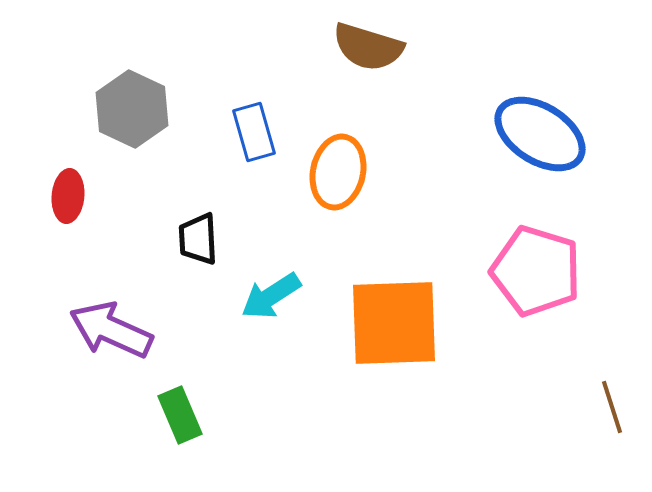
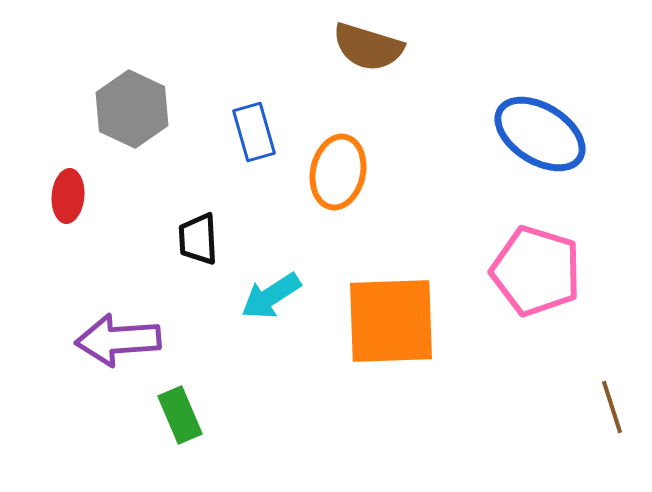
orange square: moved 3 px left, 2 px up
purple arrow: moved 7 px right, 10 px down; rotated 28 degrees counterclockwise
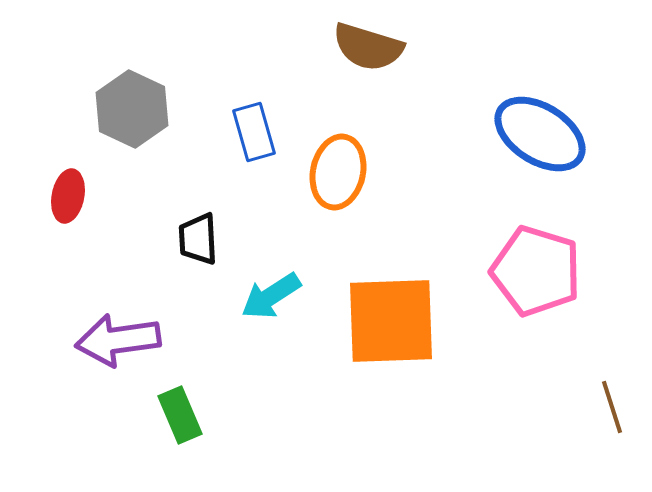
red ellipse: rotated 6 degrees clockwise
purple arrow: rotated 4 degrees counterclockwise
